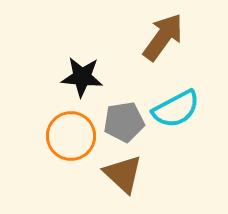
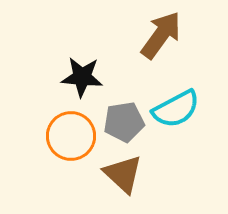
brown arrow: moved 2 px left, 2 px up
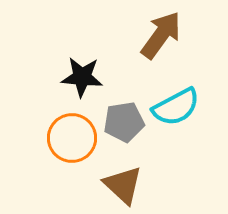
cyan semicircle: moved 2 px up
orange circle: moved 1 px right, 2 px down
brown triangle: moved 11 px down
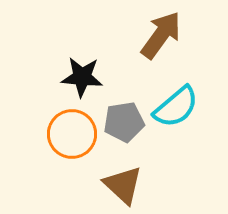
cyan semicircle: rotated 12 degrees counterclockwise
orange circle: moved 4 px up
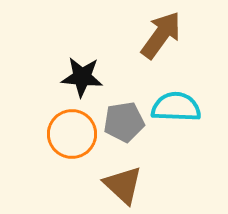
cyan semicircle: rotated 138 degrees counterclockwise
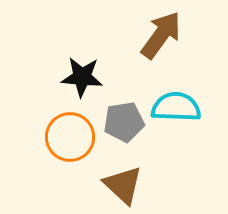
orange circle: moved 2 px left, 3 px down
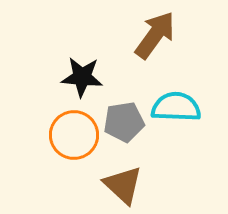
brown arrow: moved 6 px left
orange circle: moved 4 px right, 2 px up
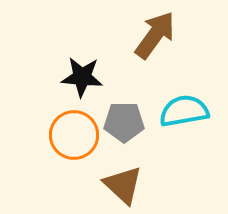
cyan semicircle: moved 8 px right, 4 px down; rotated 12 degrees counterclockwise
gray pentagon: rotated 9 degrees clockwise
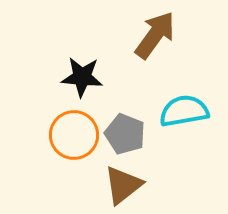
gray pentagon: moved 1 px right, 12 px down; rotated 21 degrees clockwise
brown triangle: rotated 39 degrees clockwise
